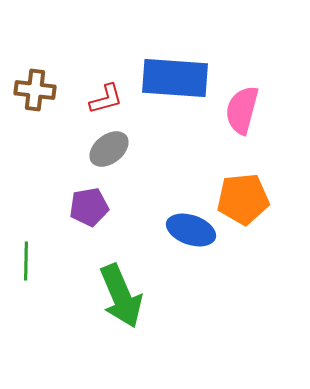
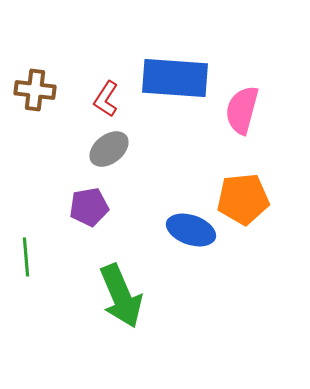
red L-shape: rotated 138 degrees clockwise
green line: moved 4 px up; rotated 6 degrees counterclockwise
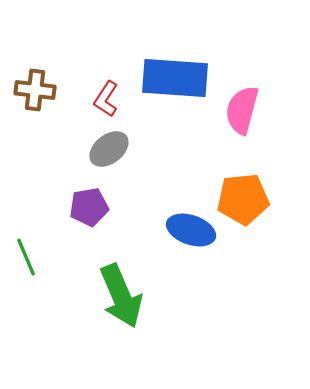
green line: rotated 18 degrees counterclockwise
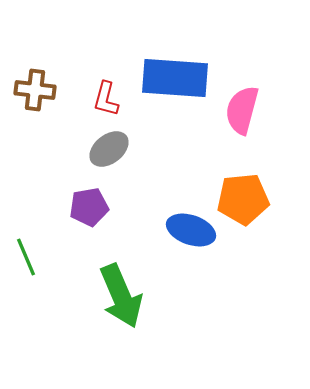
red L-shape: rotated 18 degrees counterclockwise
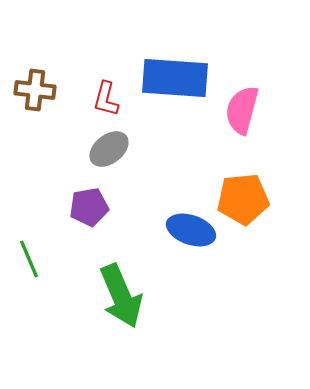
green line: moved 3 px right, 2 px down
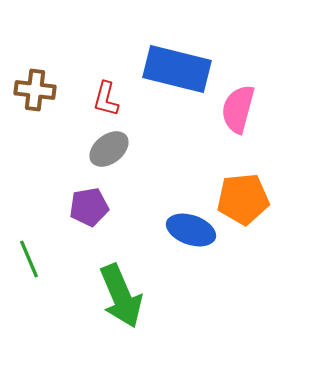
blue rectangle: moved 2 px right, 9 px up; rotated 10 degrees clockwise
pink semicircle: moved 4 px left, 1 px up
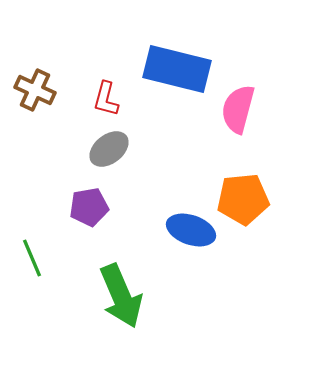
brown cross: rotated 18 degrees clockwise
green line: moved 3 px right, 1 px up
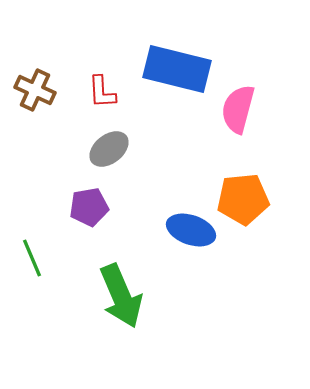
red L-shape: moved 4 px left, 7 px up; rotated 18 degrees counterclockwise
